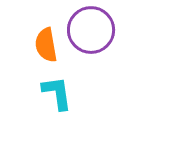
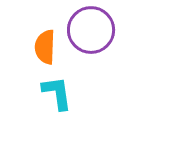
orange semicircle: moved 1 px left, 2 px down; rotated 12 degrees clockwise
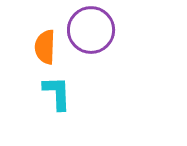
cyan L-shape: rotated 6 degrees clockwise
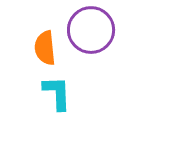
orange semicircle: moved 1 px down; rotated 8 degrees counterclockwise
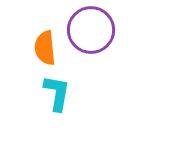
cyan L-shape: rotated 12 degrees clockwise
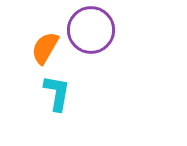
orange semicircle: rotated 36 degrees clockwise
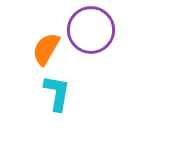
orange semicircle: moved 1 px right, 1 px down
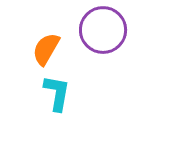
purple circle: moved 12 px right
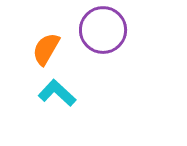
cyan L-shape: rotated 57 degrees counterclockwise
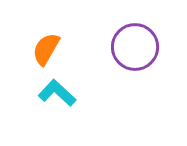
purple circle: moved 32 px right, 17 px down
